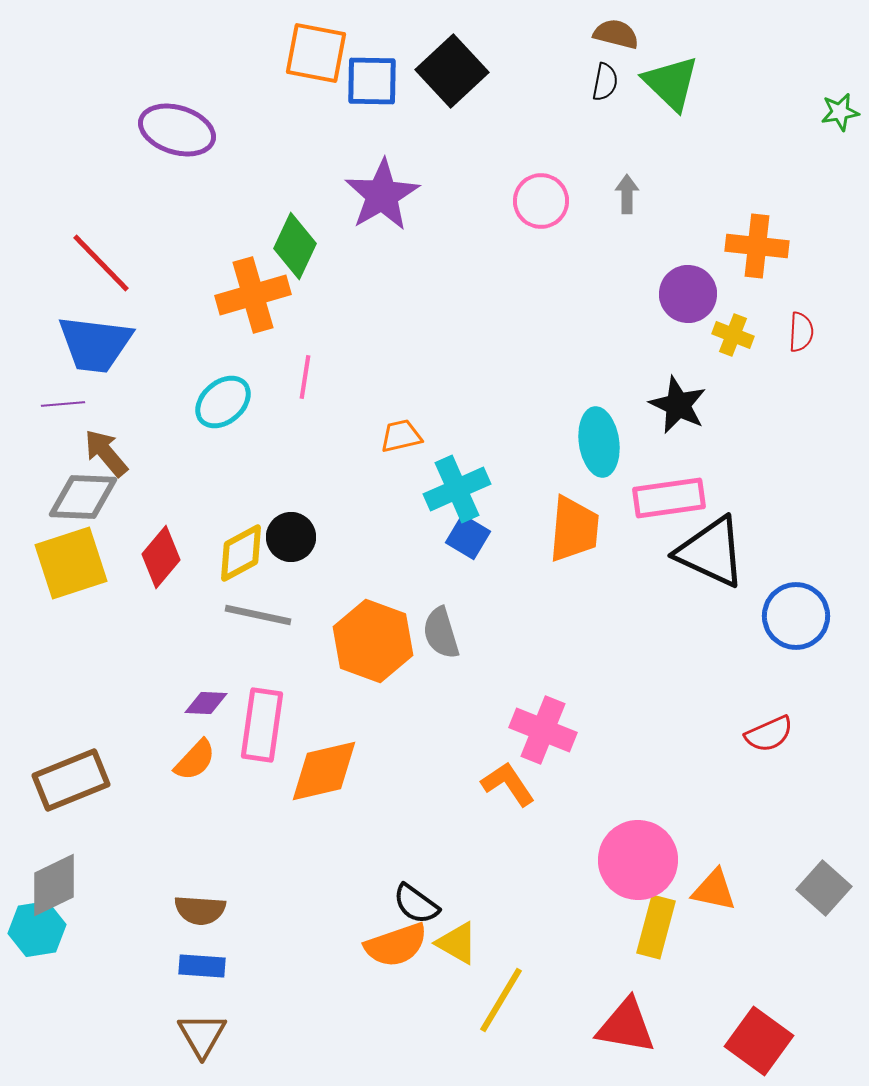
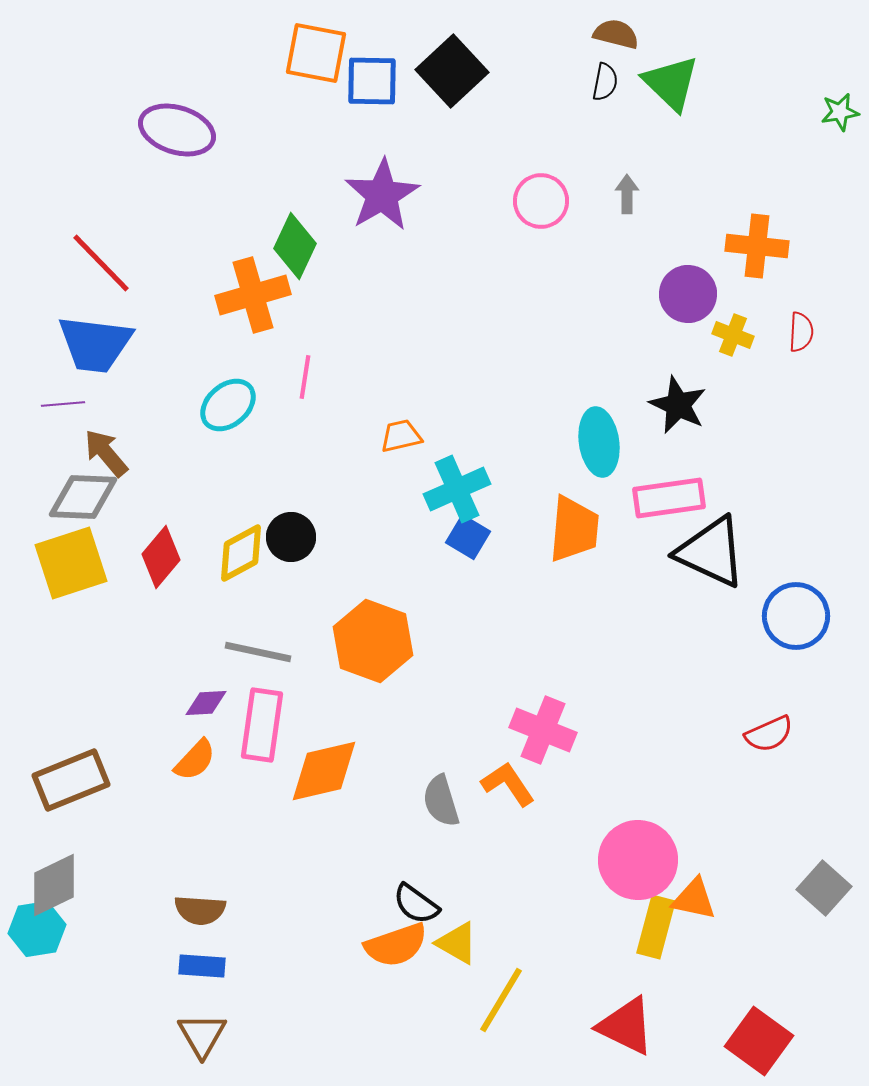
cyan ellipse at (223, 402): moved 5 px right, 3 px down
gray line at (258, 615): moved 37 px down
gray semicircle at (441, 633): moved 168 px down
purple diamond at (206, 703): rotated 6 degrees counterclockwise
orange triangle at (714, 890): moved 20 px left, 9 px down
red triangle at (626, 1026): rotated 16 degrees clockwise
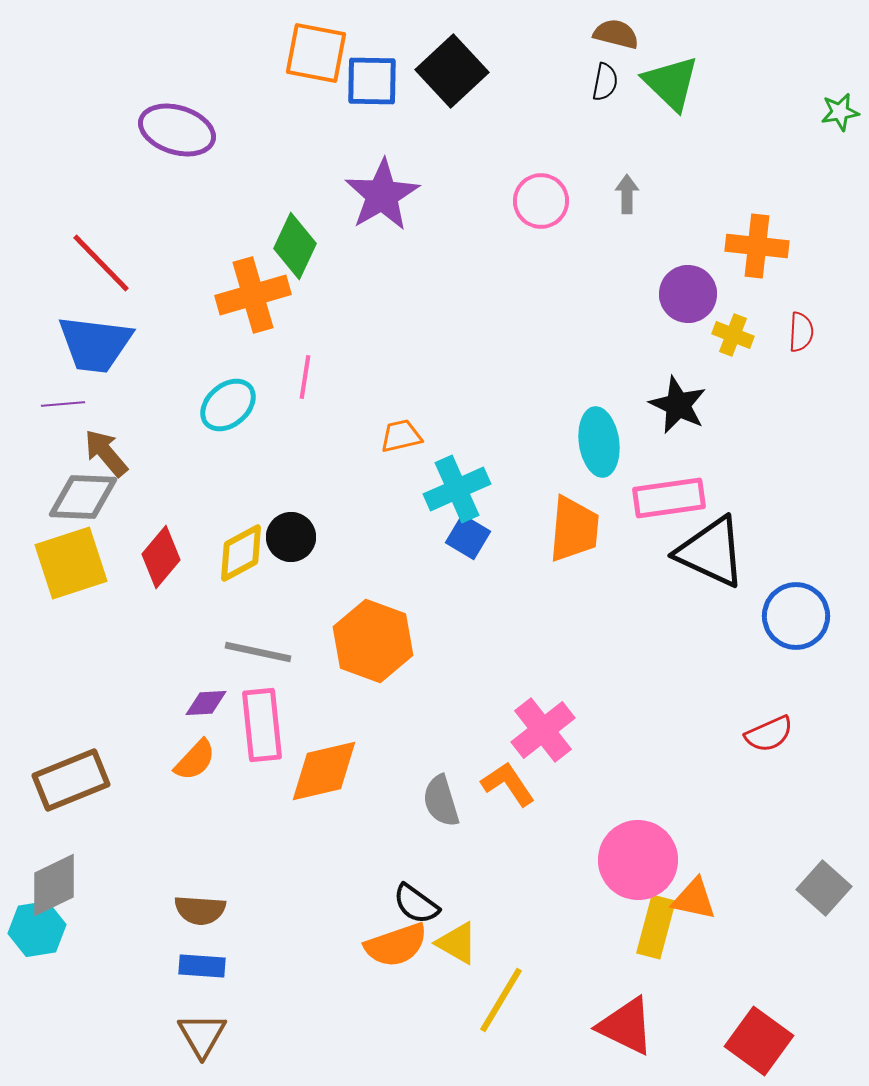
pink rectangle at (262, 725): rotated 14 degrees counterclockwise
pink cross at (543, 730): rotated 30 degrees clockwise
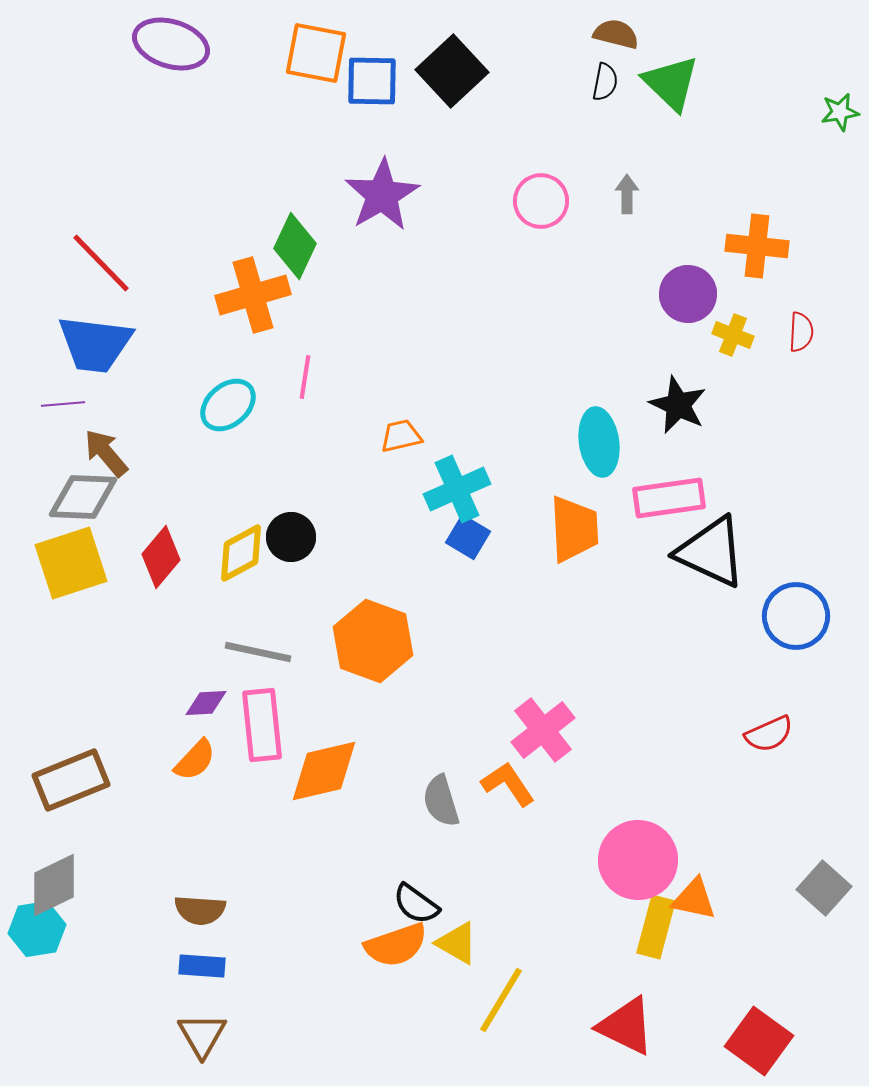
purple ellipse at (177, 130): moved 6 px left, 86 px up
orange trapezoid at (574, 529): rotated 8 degrees counterclockwise
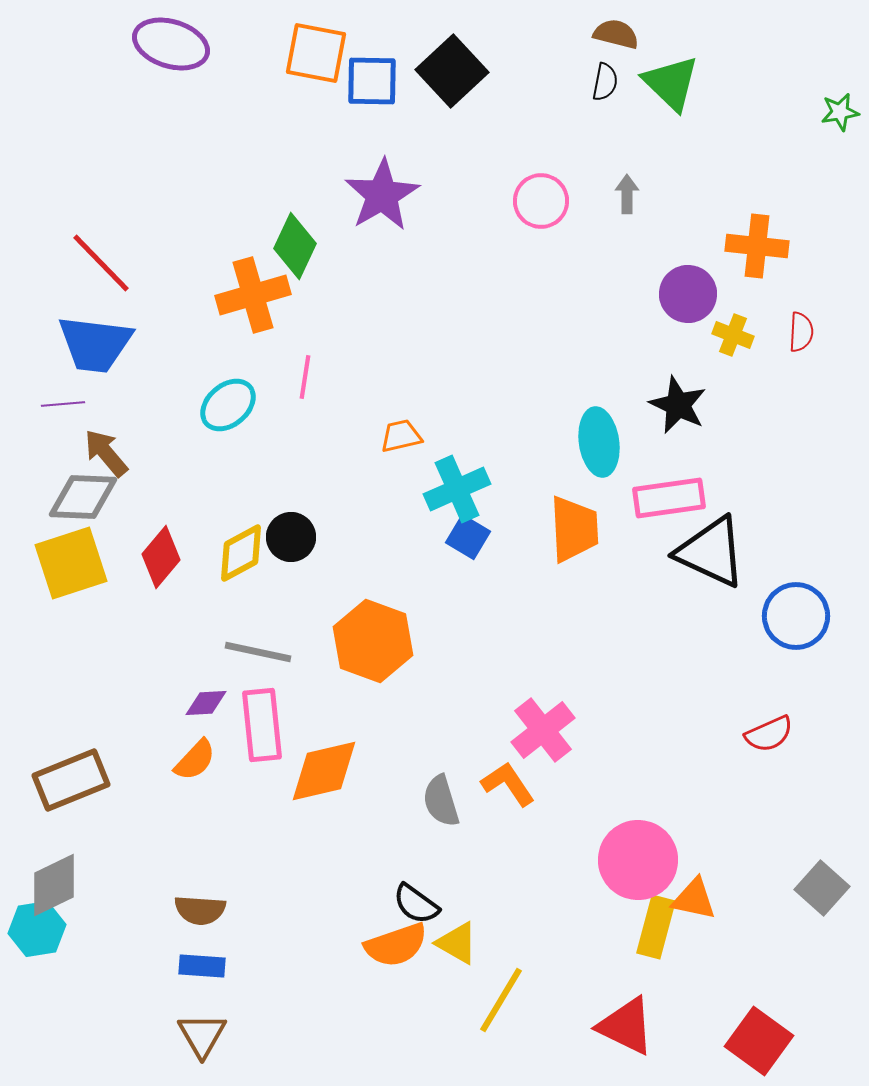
gray square at (824, 888): moved 2 px left
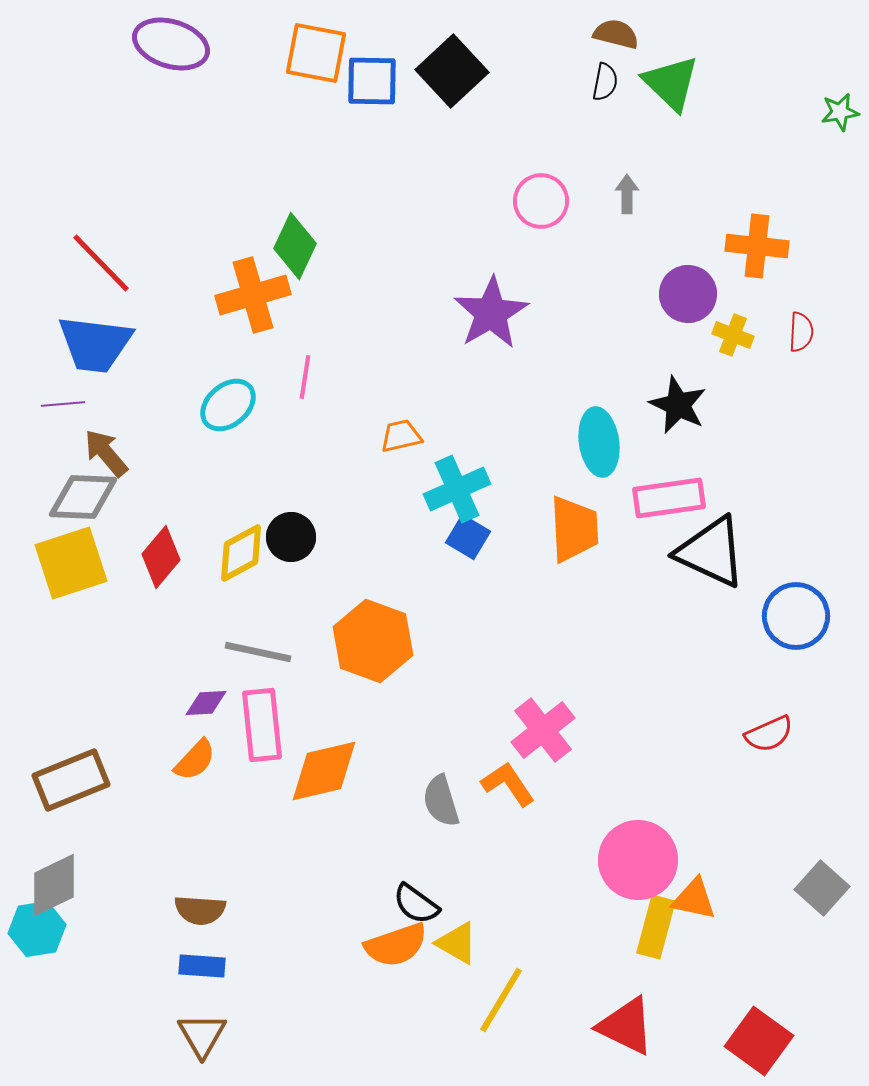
purple star at (382, 195): moved 109 px right, 118 px down
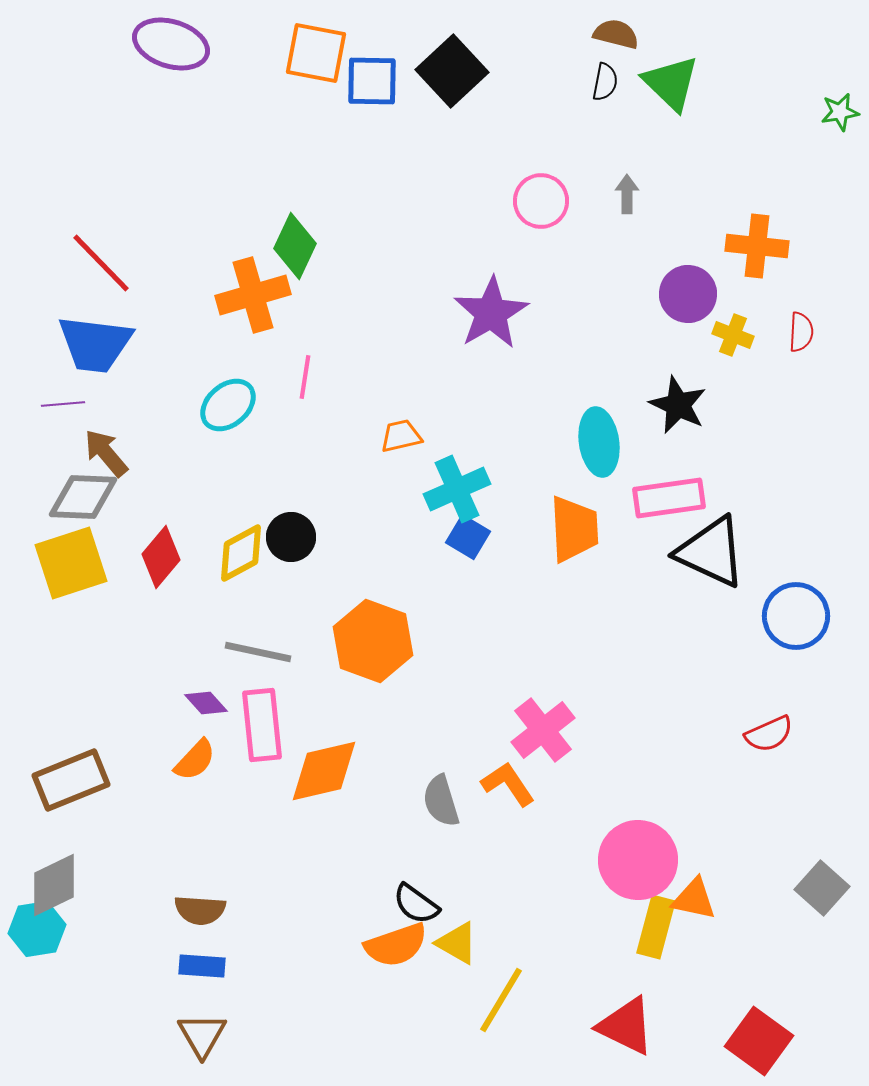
purple diamond at (206, 703): rotated 51 degrees clockwise
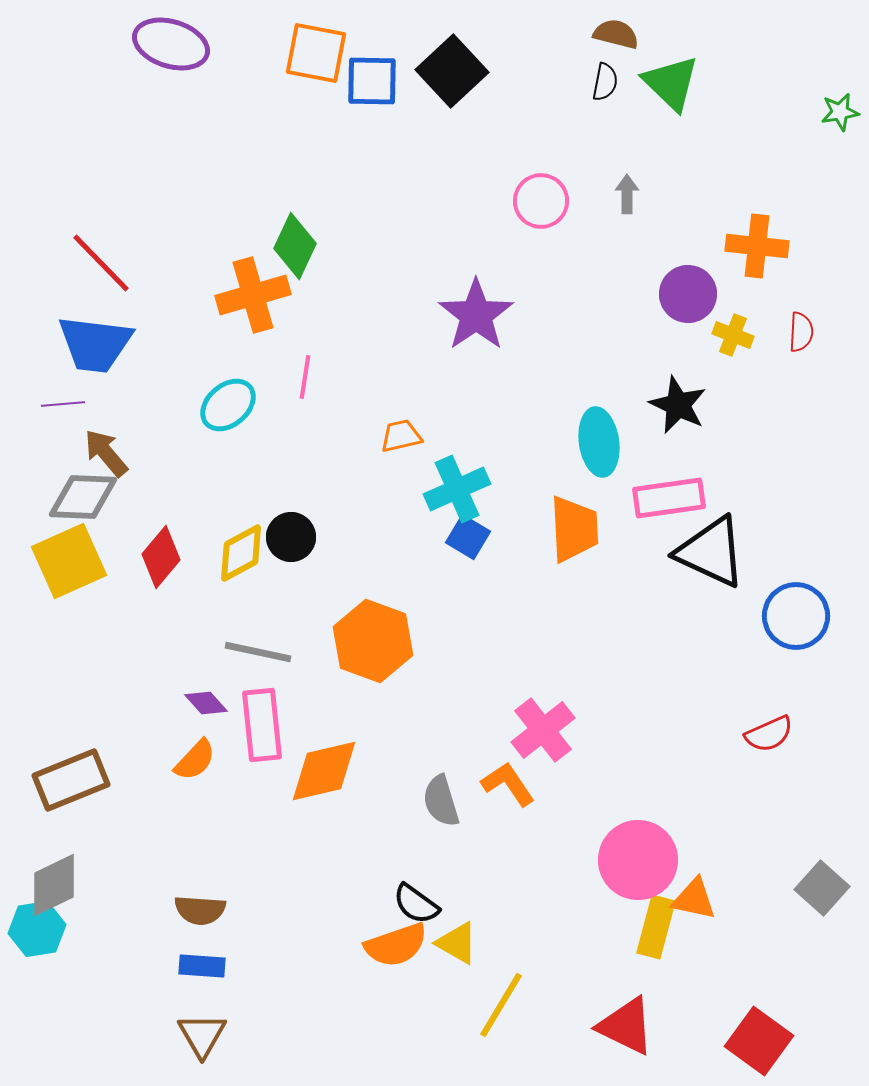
purple star at (491, 313): moved 15 px left, 2 px down; rotated 4 degrees counterclockwise
yellow square at (71, 563): moved 2 px left, 2 px up; rotated 6 degrees counterclockwise
yellow line at (501, 1000): moved 5 px down
